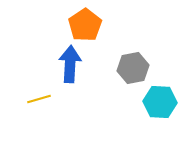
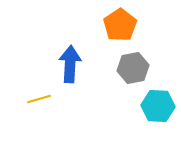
orange pentagon: moved 35 px right
cyan hexagon: moved 2 px left, 4 px down
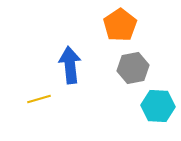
blue arrow: moved 1 px down; rotated 9 degrees counterclockwise
